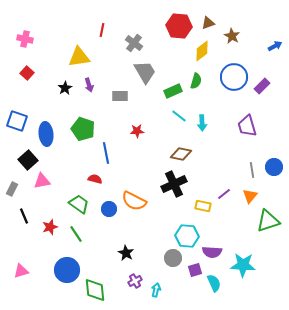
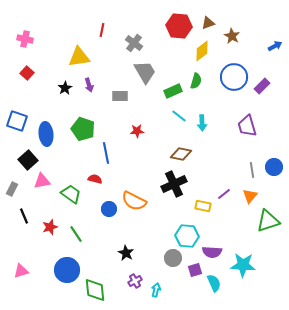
green trapezoid at (79, 204): moved 8 px left, 10 px up
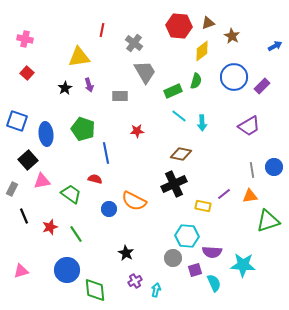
purple trapezoid at (247, 126): moved 2 px right; rotated 105 degrees counterclockwise
orange triangle at (250, 196): rotated 42 degrees clockwise
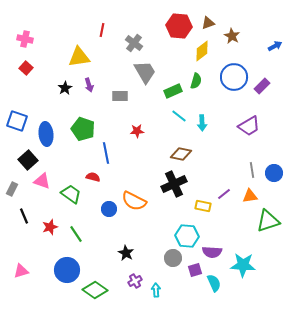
red square at (27, 73): moved 1 px left, 5 px up
blue circle at (274, 167): moved 6 px down
red semicircle at (95, 179): moved 2 px left, 2 px up
pink triangle at (42, 181): rotated 30 degrees clockwise
green diamond at (95, 290): rotated 50 degrees counterclockwise
cyan arrow at (156, 290): rotated 16 degrees counterclockwise
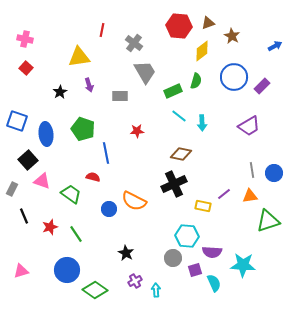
black star at (65, 88): moved 5 px left, 4 px down
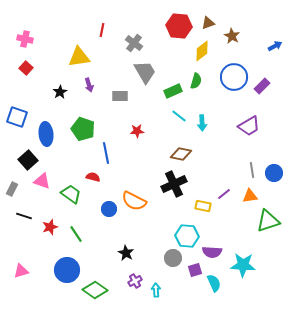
blue square at (17, 121): moved 4 px up
black line at (24, 216): rotated 49 degrees counterclockwise
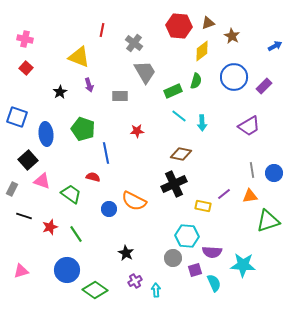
yellow triangle at (79, 57): rotated 30 degrees clockwise
purple rectangle at (262, 86): moved 2 px right
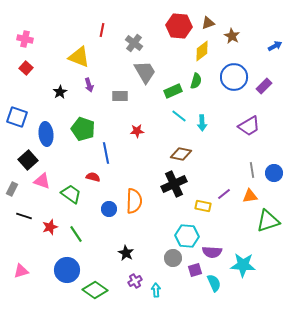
orange semicircle at (134, 201): rotated 115 degrees counterclockwise
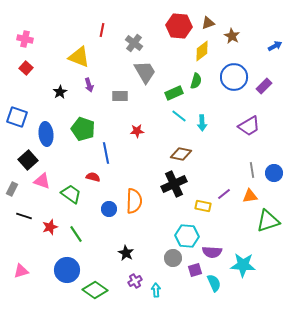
green rectangle at (173, 91): moved 1 px right, 2 px down
